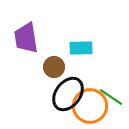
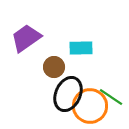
purple trapezoid: rotated 64 degrees clockwise
black ellipse: rotated 12 degrees counterclockwise
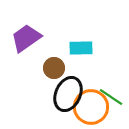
brown circle: moved 1 px down
orange circle: moved 1 px right, 1 px down
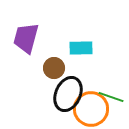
purple trapezoid: rotated 40 degrees counterclockwise
green line: rotated 15 degrees counterclockwise
orange circle: moved 2 px down
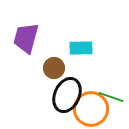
black ellipse: moved 1 px left, 1 px down
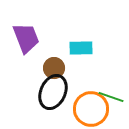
purple trapezoid: rotated 144 degrees clockwise
black ellipse: moved 14 px left, 3 px up
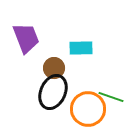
orange circle: moved 3 px left
